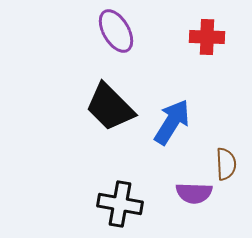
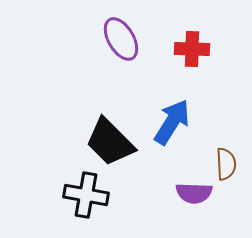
purple ellipse: moved 5 px right, 8 px down
red cross: moved 15 px left, 12 px down
black trapezoid: moved 35 px down
black cross: moved 34 px left, 9 px up
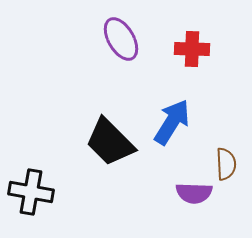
black cross: moved 55 px left, 3 px up
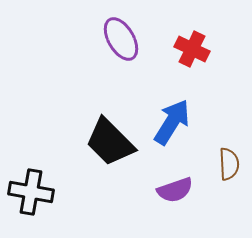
red cross: rotated 24 degrees clockwise
brown semicircle: moved 3 px right
purple semicircle: moved 19 px left, 3 px up; rotated 21 degrees counterclockwise
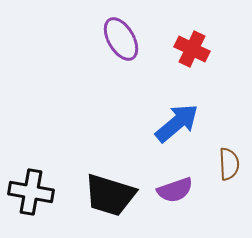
blue arrow: moved 5 px right, 1 px down; rotated 18 degrees clockwise
black trapezoid: moved 53 px down; rotated 28 degrees counterclockwise
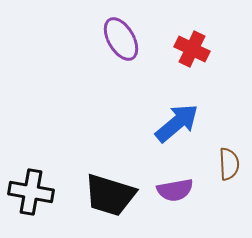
purple semicircle: rotated 9 degrees clockwise
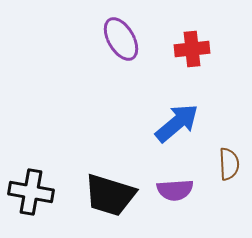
red cross: rotated 32 degrees counterclockwise
purple semicircle: rotated 6 degrees clockwise
